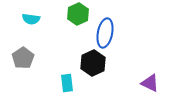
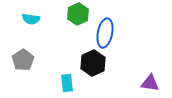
gray pentagon: moved 2 px down
purple triangle: rotated 18 degrees counterclockwise
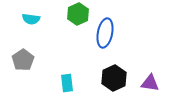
black hexagon: moved 21 px right, 15 px down
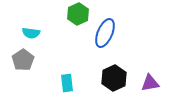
cyan semicircle: moved 14 px down
blue ellipse: rotated 12 degrees clockwise
purple triangle: rotated 18 degrees counterclockwise
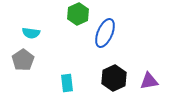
purple triangle: moved 1 px left, 2 px up
